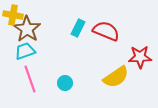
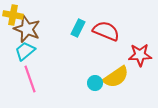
brown star: rotated 12 degrees counterclockwise
cyan trapezoid: rotated 20 degrees counterclockwise
red star: moved 2 px up
cyan circle: moved 30 px right
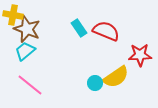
cyan rectangle: moved 1 px right; rotated 60 degrees counterclockwise
pink line: moved 6 px down; rotated 32 degrees counterclockwise
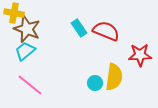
yellow cross: moved 1 px right, 2 px up
yellow semicircle: moved 2 px left; rotated 48 degrees counterclockwise
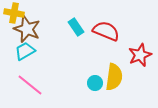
cyan rectangle: moved 3 px left, 1 px up
cyan trapezoid: rotated 10 degrees clockwise
red star: rotated 20 degrees counterclockwise
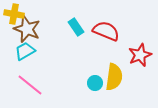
yellow cross: moved 1 px down
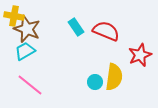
yellow cross: moved 2 px down
cyan circle: moved 1 px up
